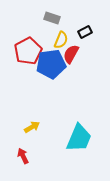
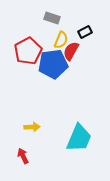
red semicircle: moved 3 px up
blue pentagon: moved 2 px right
yellow arrow: rotated 28 degrees clockwise
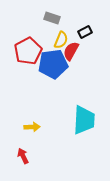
cyan trapezoid: moved 5 px right, 18 px up; rotated 20 degrees counterclockwise
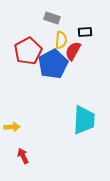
black rectangle: rotated 24 degrees clockwise
yellow semicircle: rotated 18 degrees counterclockwise
red semicircle: moved 2 px right
blue pentagon: rotated 20 degrees counterclockwise
yellow arrow: moved 20 px left
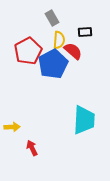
gray rectangle: rotated 42 degrees clockwise
yellow semicircle: moved 2 px left
red semicircle: rotated 102 degrees clockwise
red arrow: moved 9 px right, 8 px up
